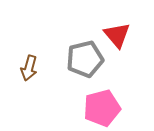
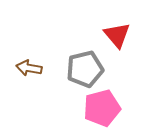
gray pentagon: moved 10 px down
brown arrow: rotated 85 degrees clockwise
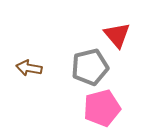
gray pentagon: moved 5 px right, 2 px up
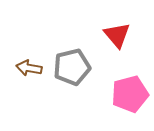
gray pentagon: moved 18 px left
pink pentagon: moved 28 px right, 14 px up
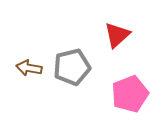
red triangle: rotated 28 degrees clockwise
pink pentagon: rotated 6 degrees counterclockwise
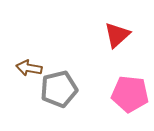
gray pentagon: moved 13 px left, 22 px down
pink pentagon: rotated 27 degrees clockwise
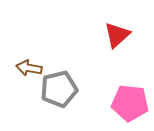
pink pentagon: moved 9 px down
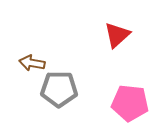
brown arrow: moved 3 px right, 5 px up
gray pentagon: rotated 15 degrees clockwise
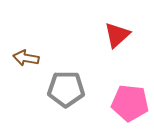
brown arrow: moved 6 px left, 5 px up
gray pentagon: moved 7 px right
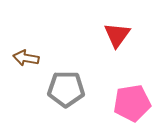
red triangle: rotated 12 degrees counterclockwise
pink pentagon: moved 2 px right; rotated 15 degrees counterclockwise
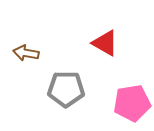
red triangle: moved 12 px left, 8 px down; rotated 36 degrees counterclockwise
brown arrow: moved 5 px up
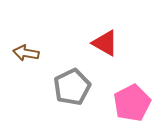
gray pentagon: moved 6 px right, 2 px up; rotated 27 degrees counterclockwise
pink pentagon: rotated 18 degrees counterclockwise
